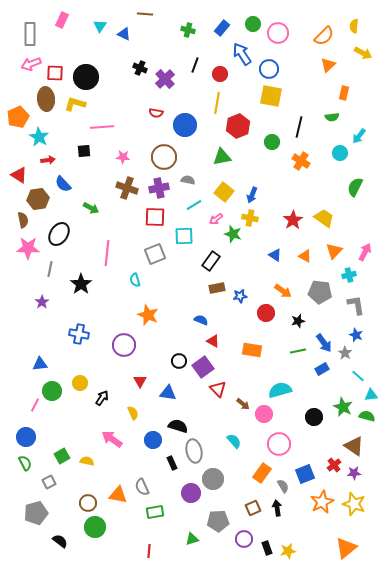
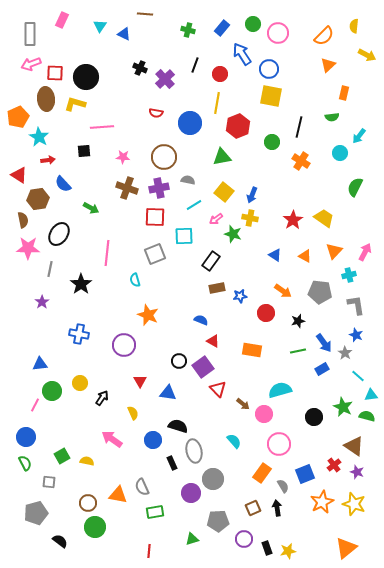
yellow arrow at (363, 53): moved 4 px right, 2 px down
blue circle at (185, 125): moved 5 px right, 2 px up
purple star at (354, 473): moved 3 px right, 1 px up; rotated 24 degrees clockwise
gray square at (49, 482): rotated 32 degrees clockwise
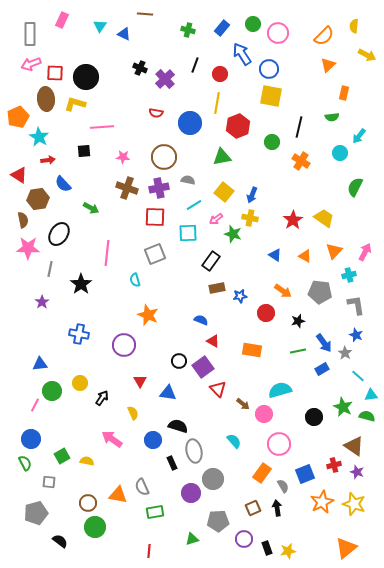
cyan square at (184, 236): moved 4 px right, 3 px up
blue circle at (26, 437): moved 5 px right, 2 px down
red cross at (334, 465): rotated 24 degrees clockwise
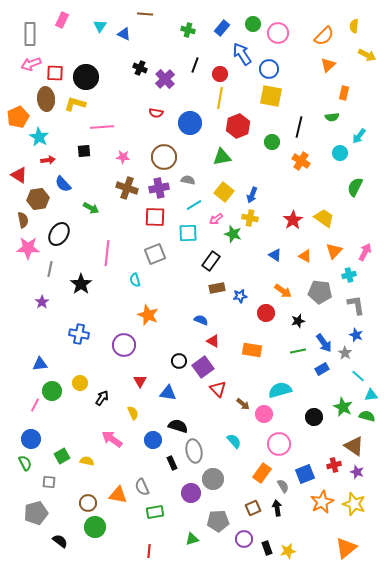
yellow line at (217, 103): moved 3 px right, 5 px up
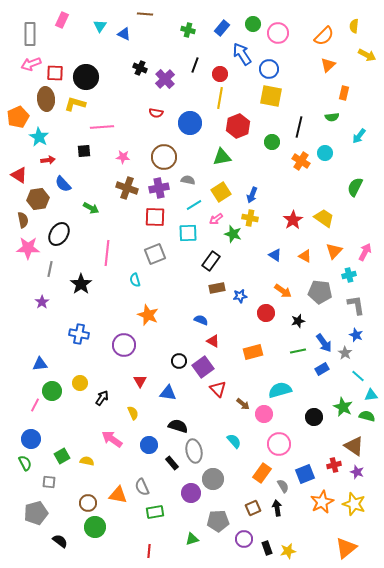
cyan circle at (340, 153): moved 15 px left
yellow square at (224, 192): moved 3 px left; rotated 18 degrees clockwise
orange rectangle at (252, 350): moved 1 px right, 2 px down; rotated 24 degrees counterclockwise
blue circle at (153, 440): moved 4 px left, 5 px down
black rectangle at (172, 463): rotated 16 degrees counterclockwise
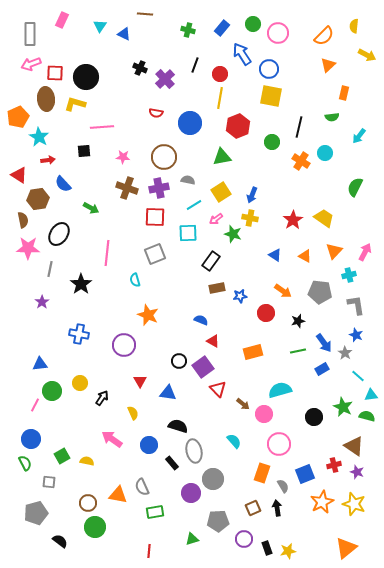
orange rectangle at (262, 473): rotated 18 degrees counterclockwise
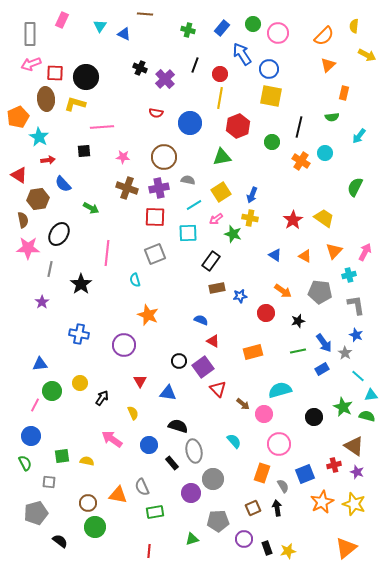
blue circle at (31, 439): moved 3 px up
green square at (62, 456): rotated 21 degrees clockwise
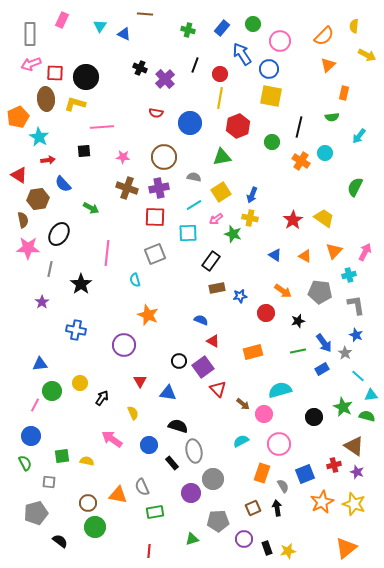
pink circle at (278, 33): moved 2 px right, 8 px down
gray semicircle at (188, 180): moved 6 px right, 3 px up
blue cross at (79, 334): moved 3 px left, 4 px up
cyan semicircle at (234, 441): moved 7 px right; rotated 77 degrees counterclockwise
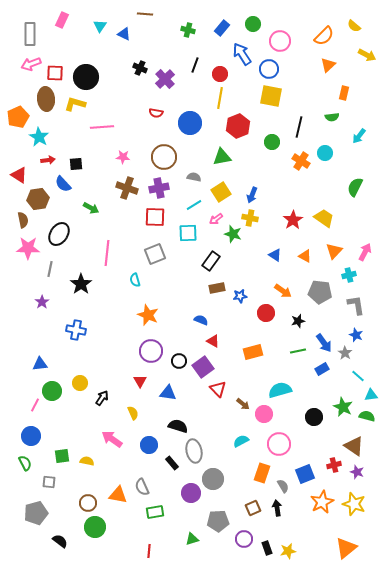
yellow semicircle at (354, 26): rotated 56 degrees counterclockwise
black square at (84, 151): moved 8 px left, 13 px down
purple circle at (124, 345): moved 27 px right, 6 px down
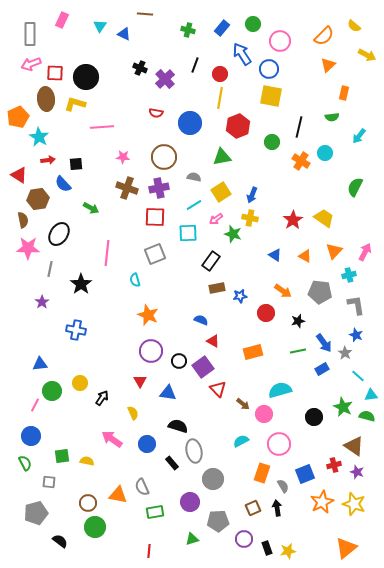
blue circle at (149, 445): moved 2 px left, 1 px up
purple circle at (191, 493): moved 1 px left, 9 px down
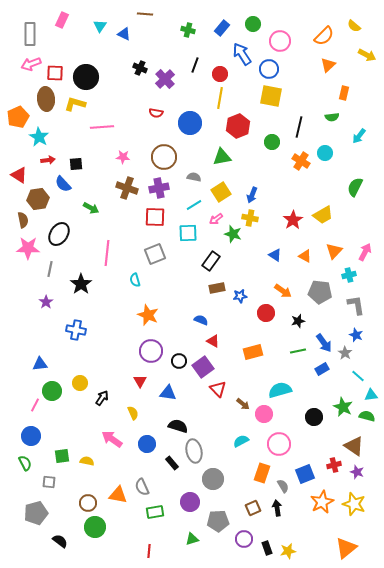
yellow trapezoid at (324, 218): moved 1 px left, 3 px up; rotated 115 degrees clockwise
purple star at (42, 302): moved 4 px right
